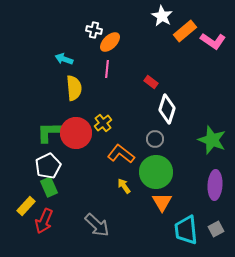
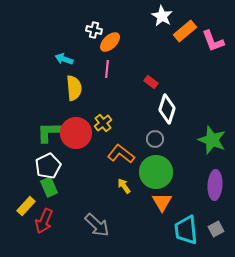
pink L-shape: rotated 35 degrees clockwise
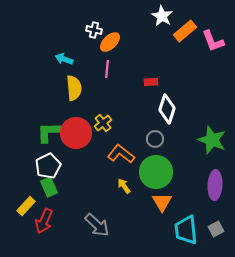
red rectangle: rotated 40 degrees counterclockwise
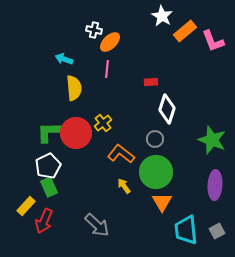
gray square: moved 1 px right, 2 px down
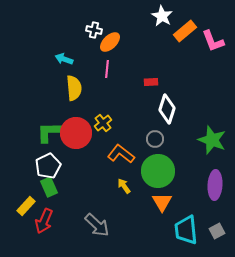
green circle: moved 2 px right, 1 px up
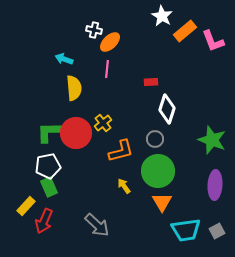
orange L-shape: moved 3 px up; rotated 128 degrees clockwise
white pentagon: rotated 15 degrees clockwise
cyan trapezoid: rotated 92 degrees counterclockwise
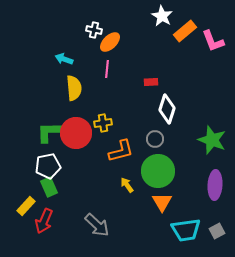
yellow cross: rotated 30 degrees clockwise
yellow arrow: moved 3 px right, 1 px up
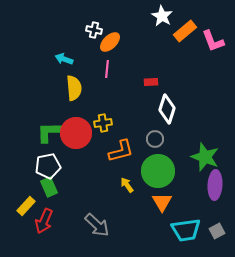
green star: moved 7 px left, 17 px down
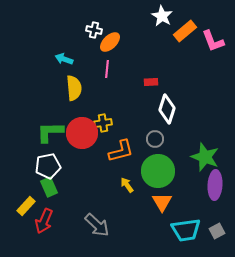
red circle: moved 6 px right
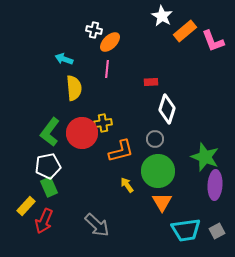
green L-shape: rotated 52 degrees counterclockwise
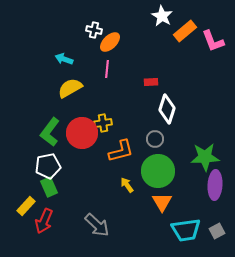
yellow semicircle: moved 4 px left; rotated 115 degrees counterclockwise
green star: rotated 24 degrees counterclockwise
